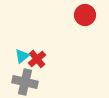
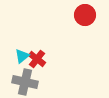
red cross: rotated 12 degrees counterclockwise
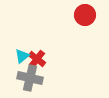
gray cross: moved 5 px right, 4 px up
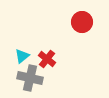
red circle: moved 3 px left, 7 px down
red cross: moved 10 px right
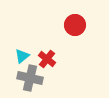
red circle: moved 7 px left, 3 px down
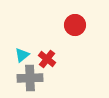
cyan triangle: moved 1 px up
gray cross: rotated 15 degrees counterclockwise
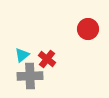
red circle: moved 13 px right, 4 px down
gray cross: moved 2 px up
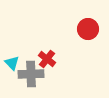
cyan triangle: moved 10 px left, 8 px down; rotated 35 degrees counterclockwise
gray cross: moved 1 px right, 2 px up
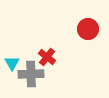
red cross: moved 2 px up
cyan triangle: rotated 14 degrees clockwise
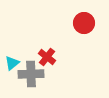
red circle: moved 4 px left, 6 px up
cyan triangle: rotated 21 degrees clockwise
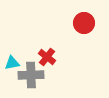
cyan triangle: rotated 28 degrees clockwise
gray cross: moved 1 px down
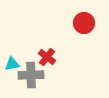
cyan triangle: moved 1 px down
